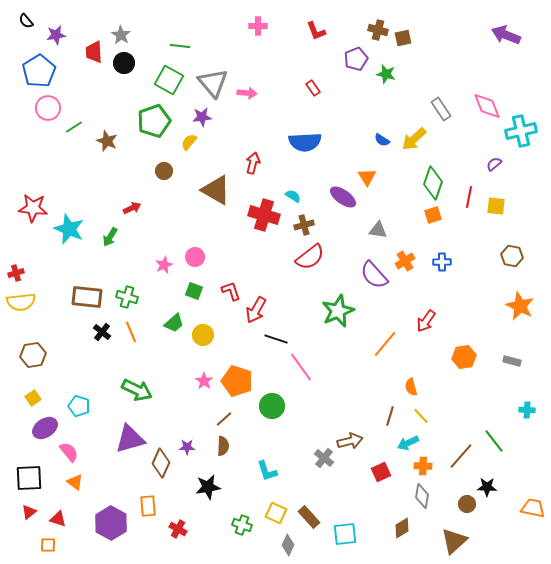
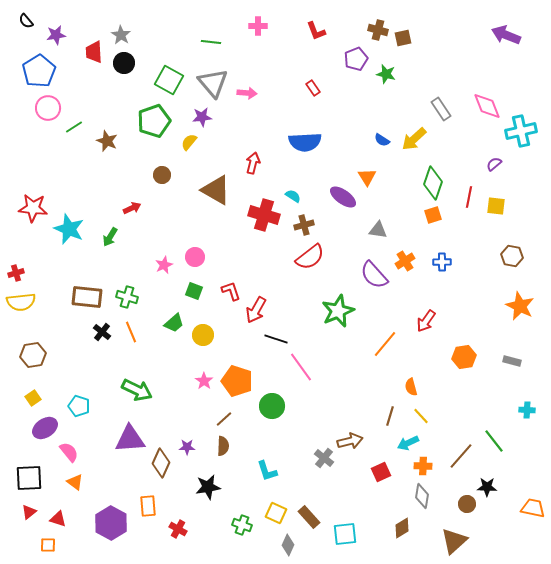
green line at (180, 46): moved 31 px right, 4 px up
brown circle at (164, 171): moved 2 px left, 4 px down
purple triangle at (130, 439): rotated 12 degrees clockwise
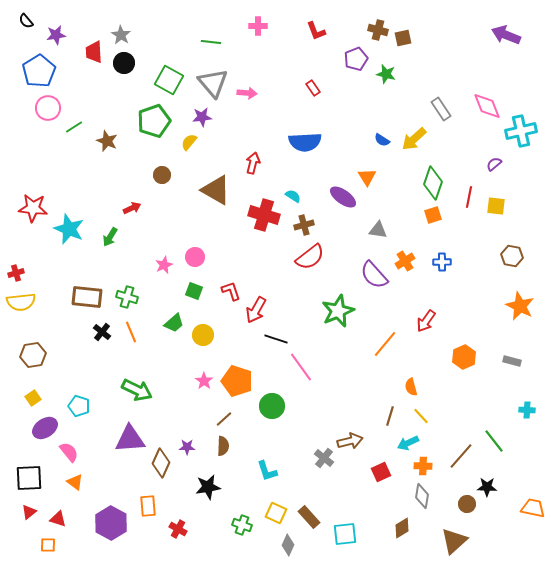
orange hexagon at (464, 357): rotated 15 degrees counterclockwise
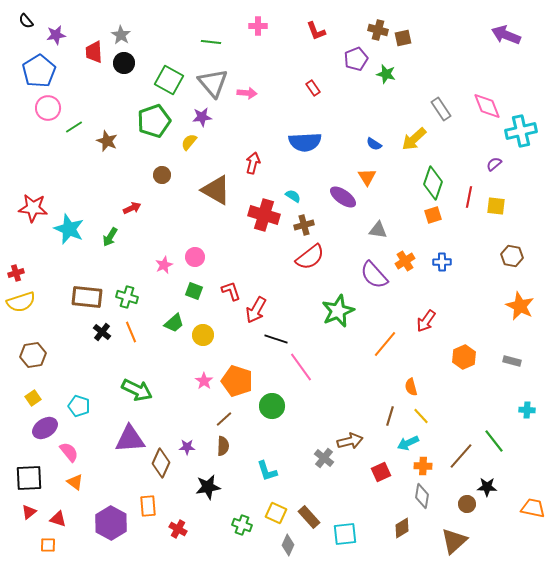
blue semicircle at (382, 140): moved 8 px left, 4 px down
yellow semicircle at (21, 302): rotated 12 degrees counterclockwise
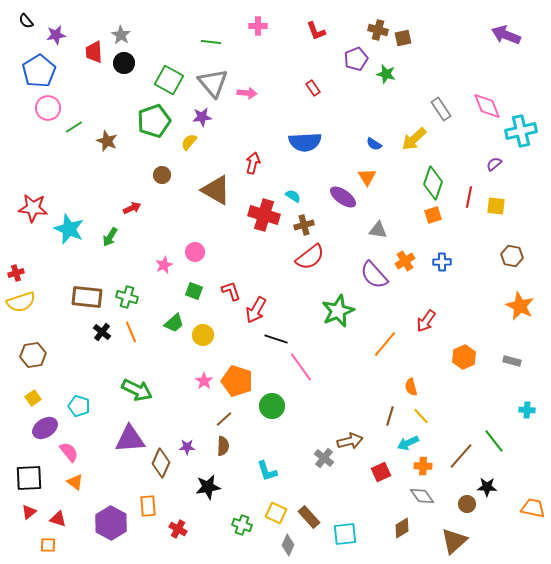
pink circle at (195, 257): moved 5 px up
gray diamond at (422, 496): rotated 45 degrees counterclockwise
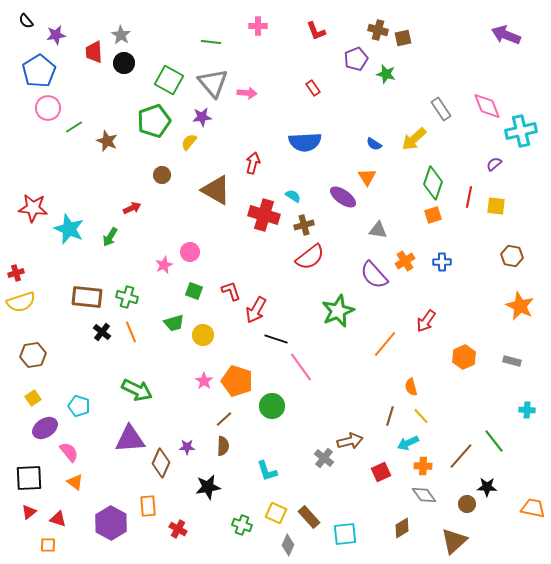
pink circle at (195, 252): moved 5 px left
green trapezoid at (174, 323): rotated 25 degrees clockwise
gray diamond at (422, 496): moved 2 px right, 1 px up
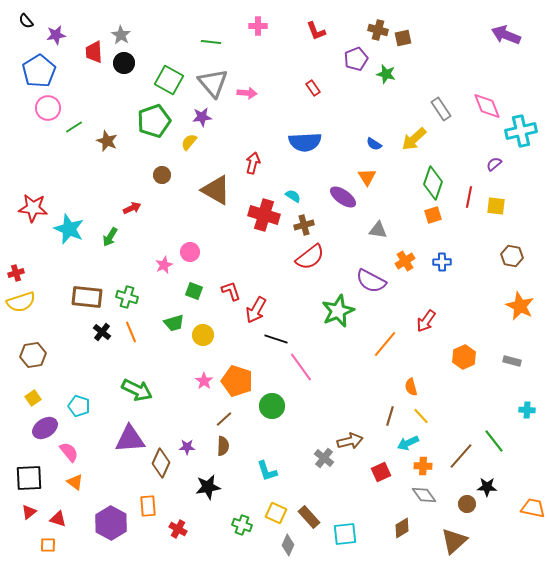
purple semicircle at (374, 275): moved 3 px left, 6 px down; rotated 20 degrees counterclockwise
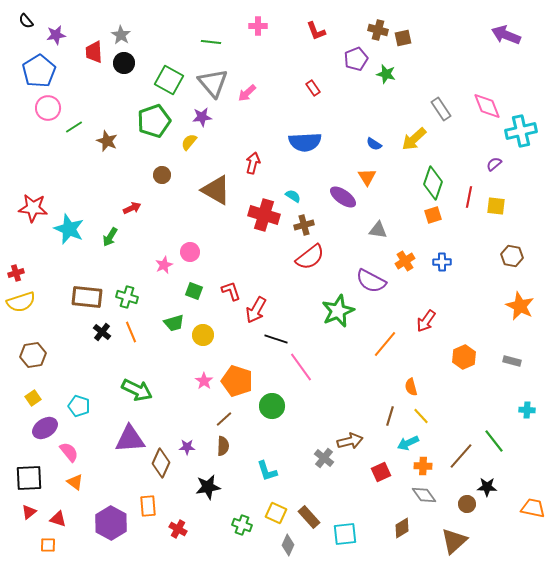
pink arrow at (247, 93): rotated 132 degrees clockwise
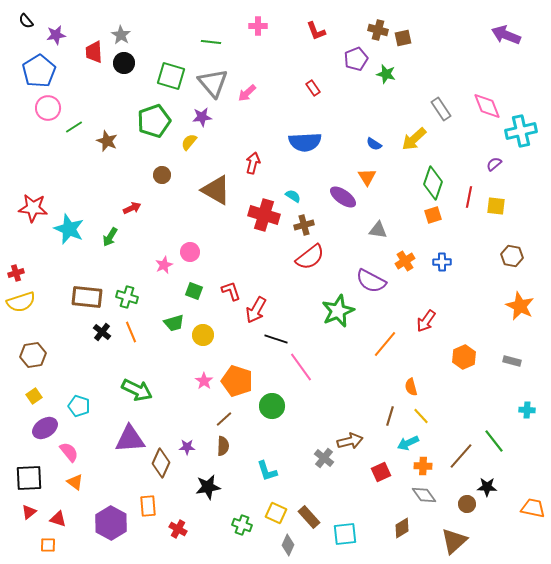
green square at (169, 80): moved 2 px right, 4 px up; rotated 12 degrees counterclockwise
yellow square at (33, 398): moved 1 px right, 2 px up
